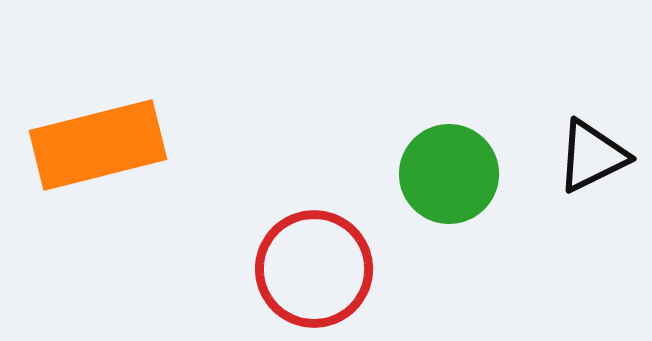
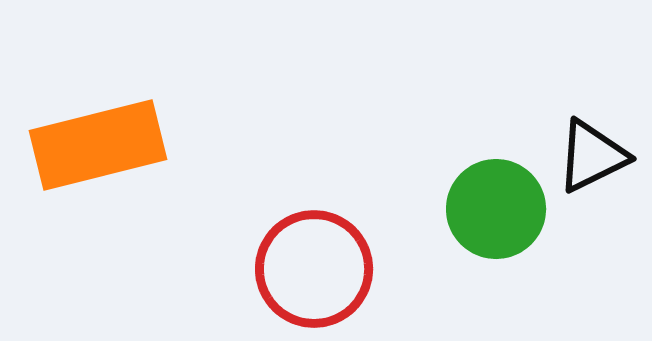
green circle: moved 47 px right, 35 px down
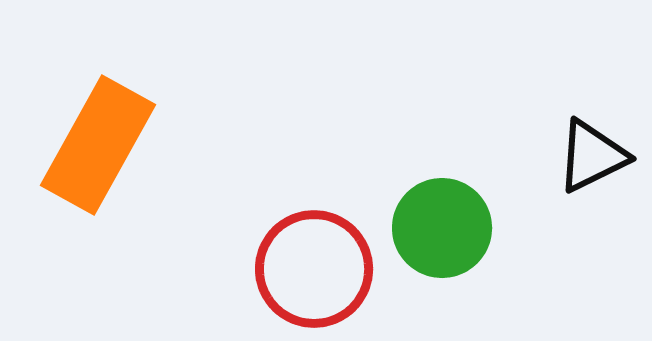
orange rectangle: rotated 47 degrees counterclockwise
green circle: moved 54 px left, 19 px down
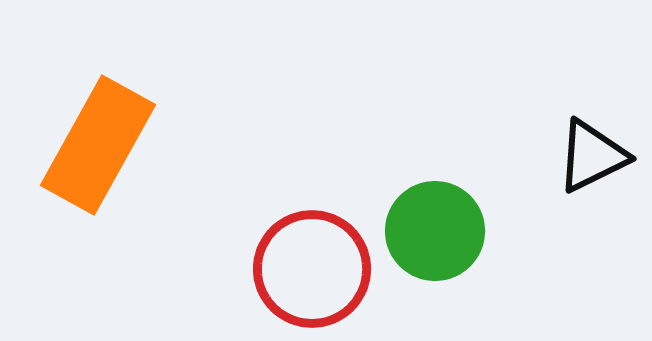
green circle: moved 7 px left, 3 px down
red circle: moved 2 px left
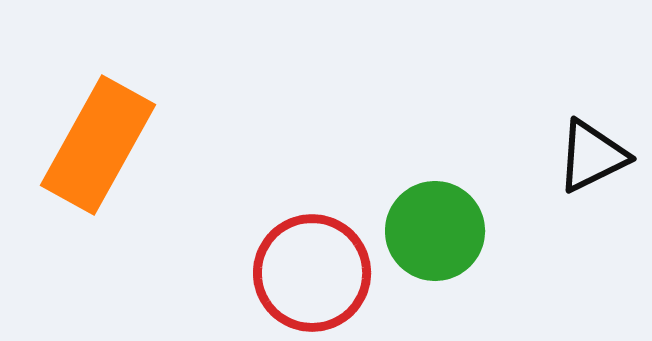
red circle: moved 4 px down
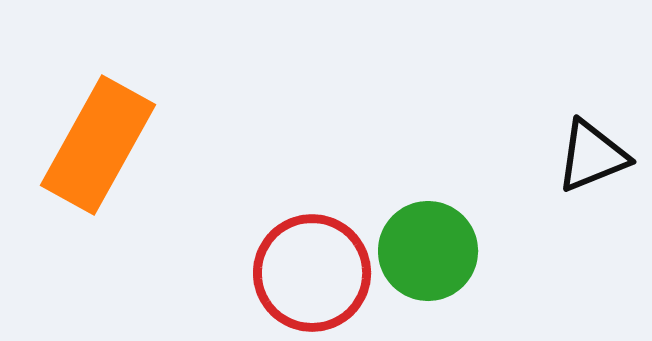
black triangle: rotated 4 degrees clockwise
green circle: moved 7 px left, 20 px down
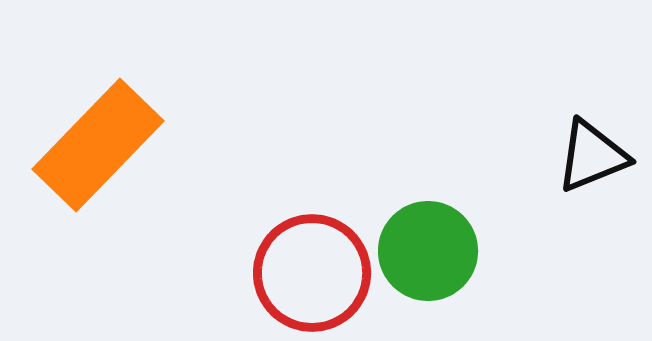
orange rectangle: rotated 15 degrees clockwise
